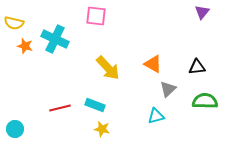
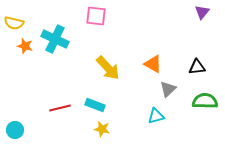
cyan circle: moved 1 px down
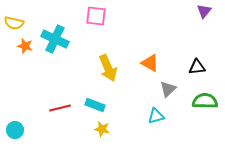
purple triangle: moved 2 px right, 1 px up
orange triangle: moved 3 px left, 1 px up
yellow arrow: rotated 20 degrees clockwise
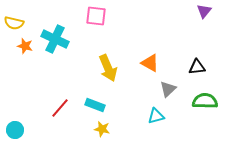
red line: rotated 35 degrees counterclockwise
